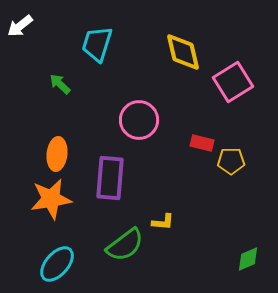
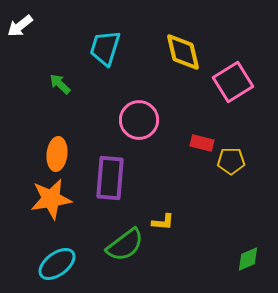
cyan trapezoid: moved 8 px right, 4 px down
cyan ellipse: rotated 12 degrees clockwise
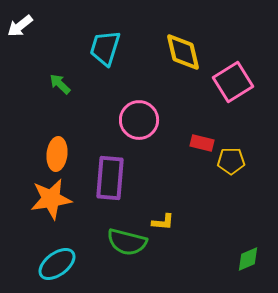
green semicircle: moved 2 px right, 3 px up; rotated 51 degrees clockwise
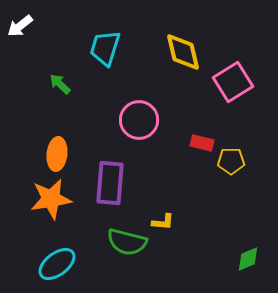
purple rectangle: moved 5 px down
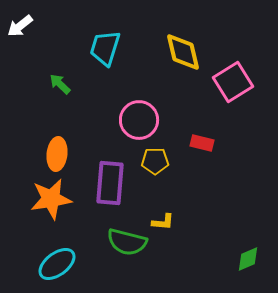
yellow pentagon: moved 76 px left
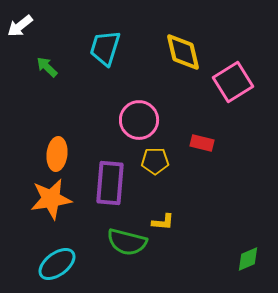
green arrow: moved 13 px left, 17 px up
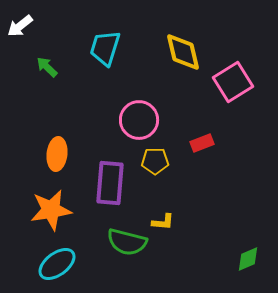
red rectangle: rotated 35 degrees counterclockwise
orange star: moved 11 px down
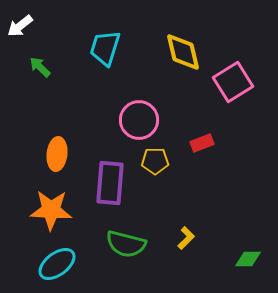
green arrow: moved 7 px left
orange star: rotated 12 degrees clockwise
yellow L-shape: moved 23 px right, 16 px down; rotated 50 degrees counterclockwise
green semicircle: moved 1 px left, 2 px down
green diamond: rotated 24 degrees clockwise
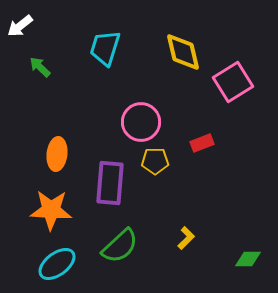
pink circle: moved 2 px right, 2 px down
green semicircle: moved 6 px left, 2 px down; rotated 57 degrees counterclockwise
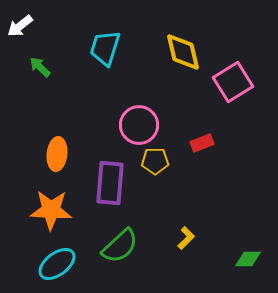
pink circle: moved 2 px left, 3 px down
